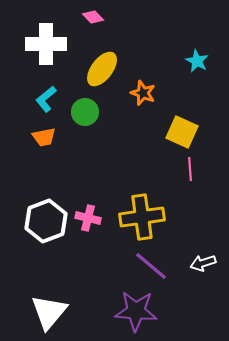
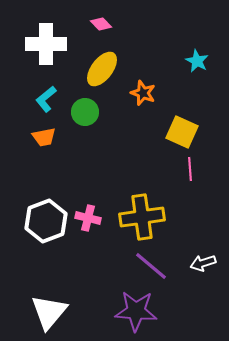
pink diamond: moved 8 px right, 7 px down
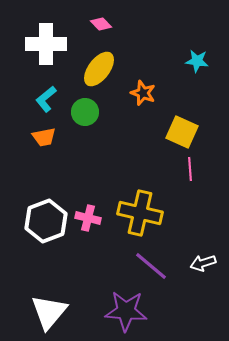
cyan star: rotated 20 degrees counterclockwise
yellow ellipse: moved 3 px left
yellow cross: moved 2 px left, 4 px up; rotated 21 degrees clockwise
purple star: moved 10 px left
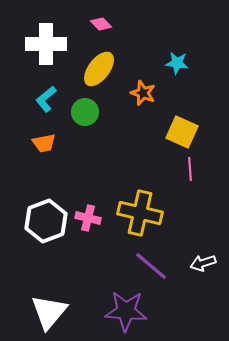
cyan star: moved 20 px left, 2 px down
orange trapezoid: moved 6 px down
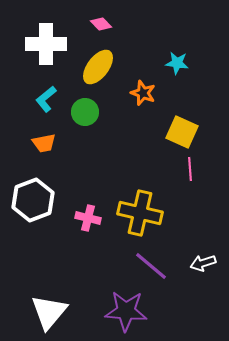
yellow ellipse: moved 1 px left, 2 px up
white hexagon: moved 13 px left, 21 px up
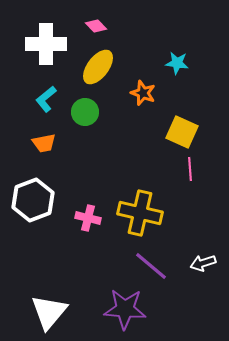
pink diamond: moved 5 px left, 2 px down
purple star: moved 1 px left, 2 px up
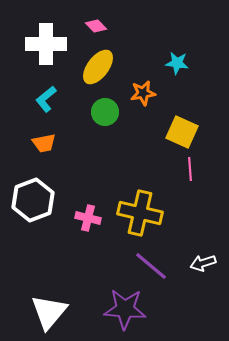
orange star: rotated 30 degrees counterclockwise
green circle: moved 20 px right
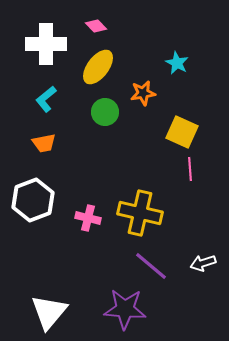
cyan star: rotated 20 degrees clockwise
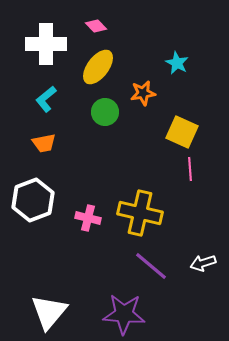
purple star: moved 1 px left, 5 px down
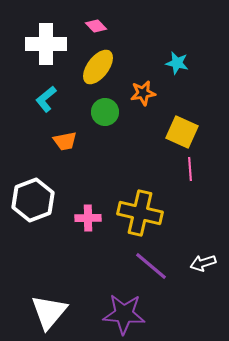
cyan star: rotated 15 degrees counterclockwise
orange trapezoid: moved 21 px right, 2 px up
pink cross: rotated 15 degrees counterclockwise
